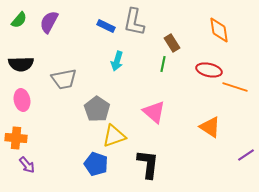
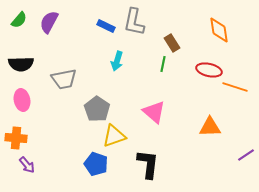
orange triangle: rotated 35 degrees counterclockwise
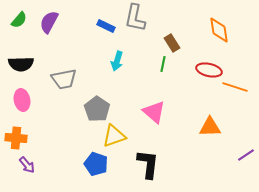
gray L-shape: moved 1 px right, 4 px up
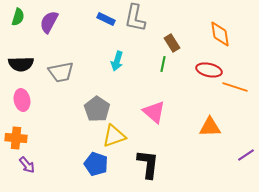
green semicircle: moved 1 px left, 3 px up; rotated 24 degrees counterclockwise
blue rectangle: moved 7 px up
orange diamond: moved 1 px right, 4 px down
gray trapezoid: moved 3 px left, 7 px up
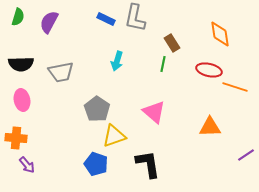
black L-shape: rotated 16 degrees counterclockwise
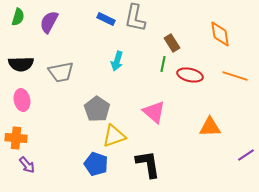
red ellipse: moved 19 px left, 5 px down
orange line: moved 11 px up
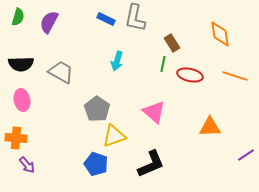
gray trapezoid: rotated 140 degrees counterclockwise
black L-shape: moved 3 px right; rotated 76 degrees clockwise
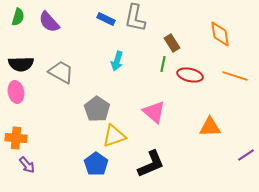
purple semicircle: rotated 70 degrees counterclockwise
pink ellipse: moved 6 px left, 8 px up
blue pentagon: rotated 15 degrees clockwise
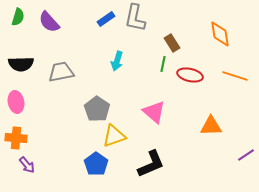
blue rectangle: rotated 60 degrees counterclockwise
gray trapezoid: rotated 40 degrees counterclockwise
pink ellipse: moved 10 px down
orange triangle: moved 1 px right, 1 px up
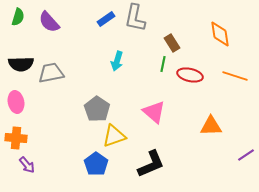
gray trapezoid: moved 10 px left, 1 px down
